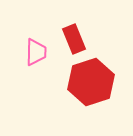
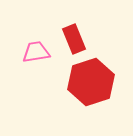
pink trapezoid: rotated 100 degrees counterclockwise
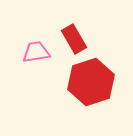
red rectangle: rotated 8 degrees counterclockwise
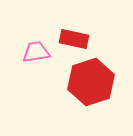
red rectangle: rotated 48 degrees counterclockwise
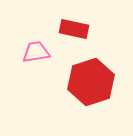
red rectangle: moved 10 px up
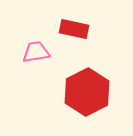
red hexagon: moved 4 px left, 10 px down; rotated 9 degrees counterclockwise
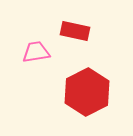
red rectangle: moved 1 px right, 2 px down
